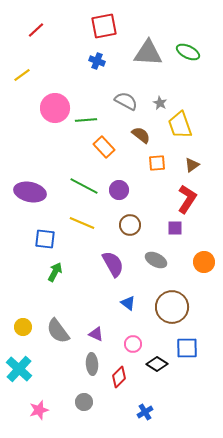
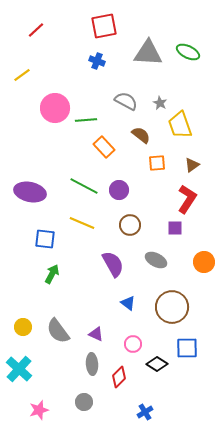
green arrow at (55, 272): moved 3 px left, 2 px down
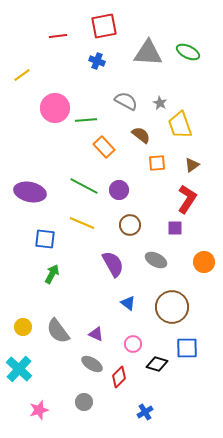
red line at (36, 30): moved 22 px right, 6 px down; rotated 36 degrees clockwise
gray ellipse at (92, 364): rotated 55 degrees counterclockwise
black diamond at (157, 364): rotated 15 degrees counterclockwise
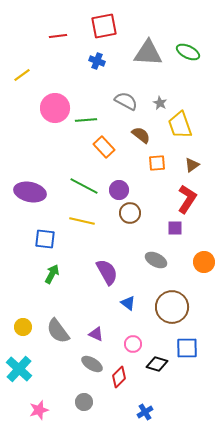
yellow line at (82, 223): moved 2 px up; rotated 10 degrees counterclockwise
brown circle at (130, 225): moved 12 px up
purple semicircle at (113, 264): moved 6 px left, 8 px down
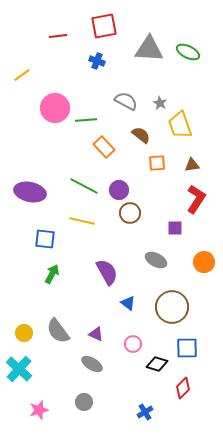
gray triangle at (148, 53): moved 1 px right, 4 px up
brown triangle at (192, 165): rotated 28 degrees clockwise
red L-shape at (187, 199): moved 9 px right
yellow circle at (23, 327): moved 1 px right, 6 px down
red diamond at (119, 377): moved 64 px right, 11 px down
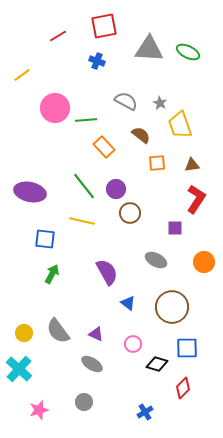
red line at (58, 36): rotated 24 degrees counterclockwise
green line at (84, 186): rotated 24 degrees clockwise
purple circle at (119, 190): moved 3 px left, 1 px up
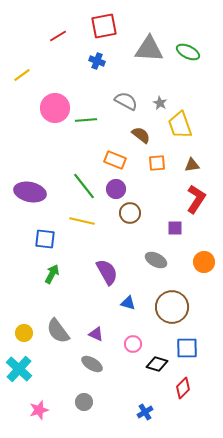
orange rectangle at (104, 147): moved 11 px right, 13 px down; rotated 25 degrees counterclockwise
blue triangle at (128, 303): rotated 21 degrees counterclockwise
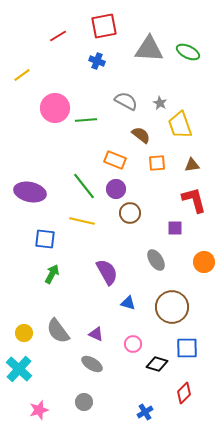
red L-shape at (196, 199): moved 2 px left, 1 px down; rotated 48 degrees counterclockwise
gray ellipse at (156, 260): rotated 30 degrees clockwise
red diamond at (183, 388): moved 1 px right, 5 px down
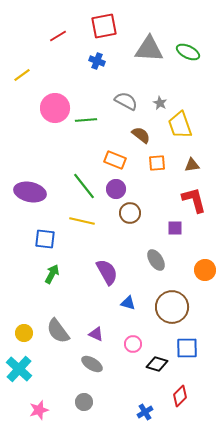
orange circle at (204, 262): moved 1 px right, 8 px down
red diamond at (184, 393): moved 4 px left, 3 px down
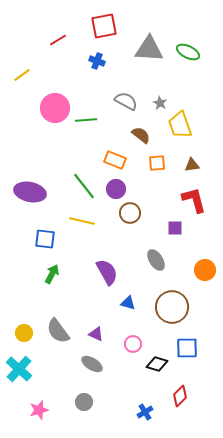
red line at (58, 36): moved 4 px down
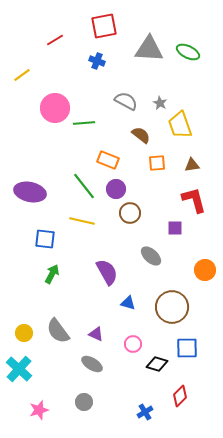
red line at (58, 40): moved 3 px left
green line at (86, 120): moved 2 px left, 3 px down
orange rectangle at (115, 160): moved 7 px left
gray ellipse at (156, 260): moved 5 px left, 4 px up; rotated 15 degrees counterclockwise
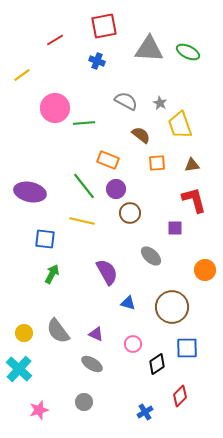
black diamond at (157, 364): rotated 50 degrees counterclockwise
